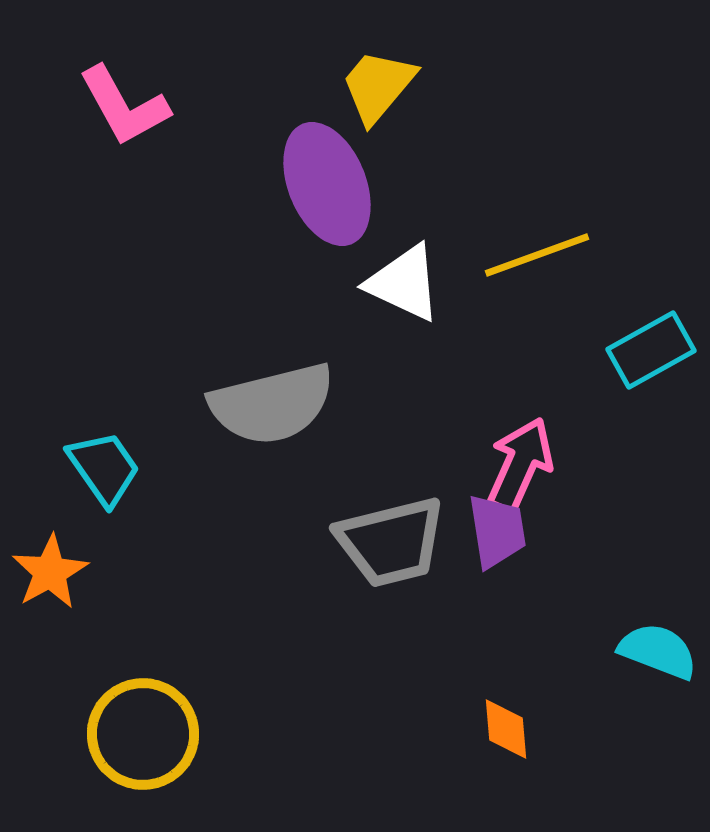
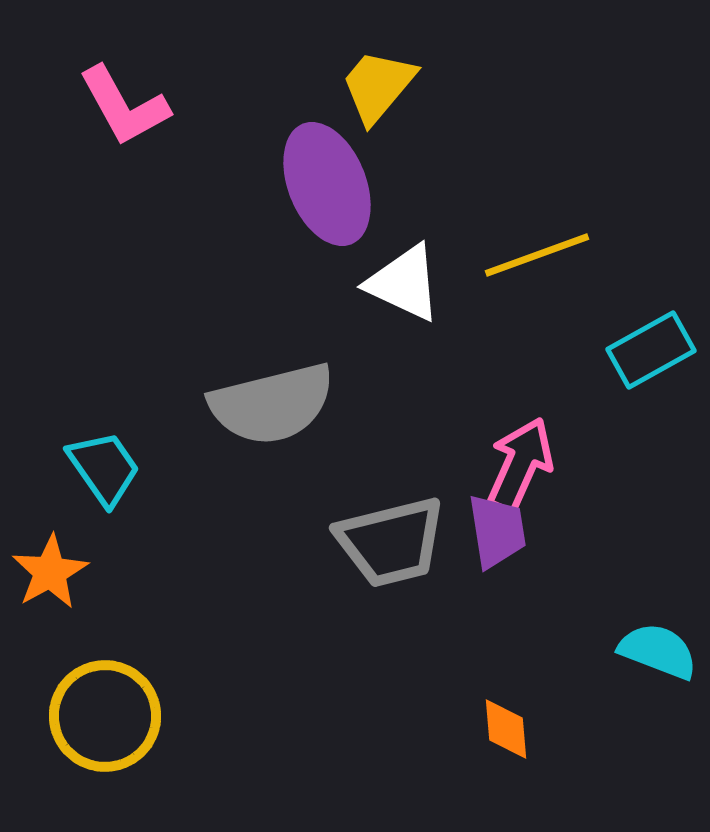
yellow circle: moved 38 px left, 18 px up
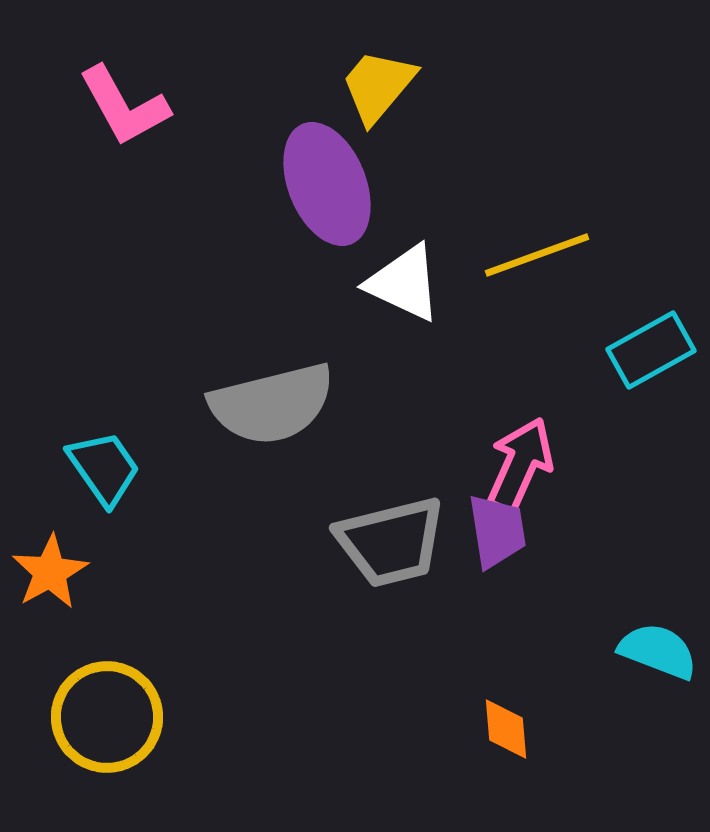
yellow circle: moved 2 px right, 1 px down
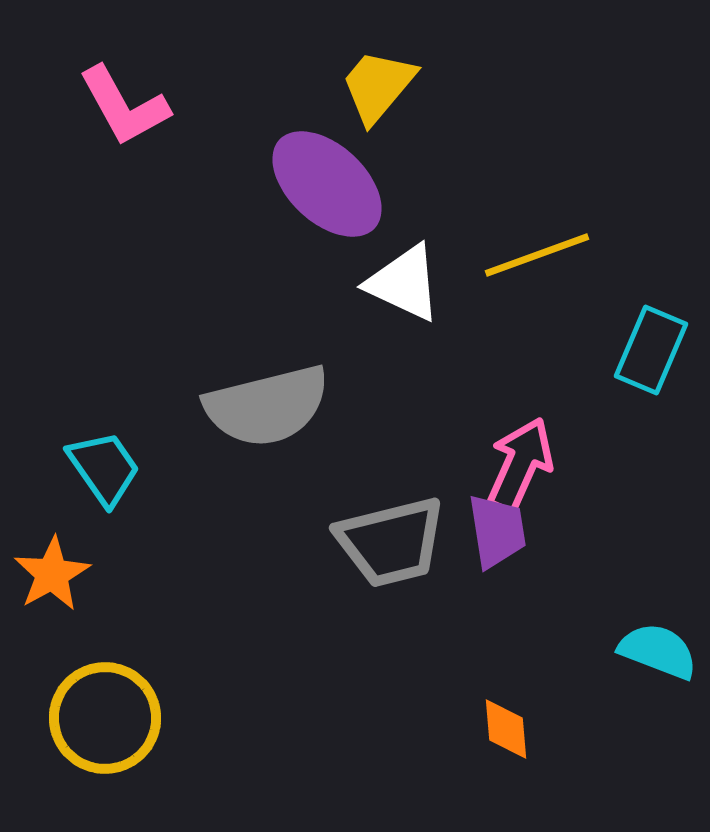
purple ellipse: rotated 25 degrees counterclockwise
cyan rectangle: rotated 38 degrees counterclockwise
gray semicircle: moved 5 px left, 2 px down
orange star: moved 2 px right, 2 px down
yellow circle: moved 2 px left, 1 px down
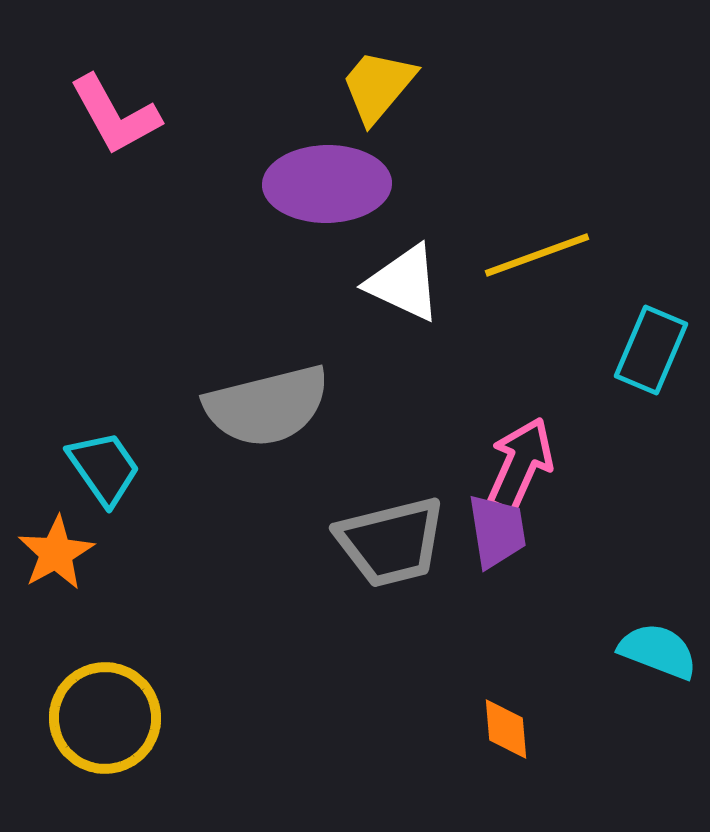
pink L-shape: moved 9 px left, 9 px down
purple ellipse: rotated 44 degrees counterclockwise
orange star: moved 4 px right, 21 px up
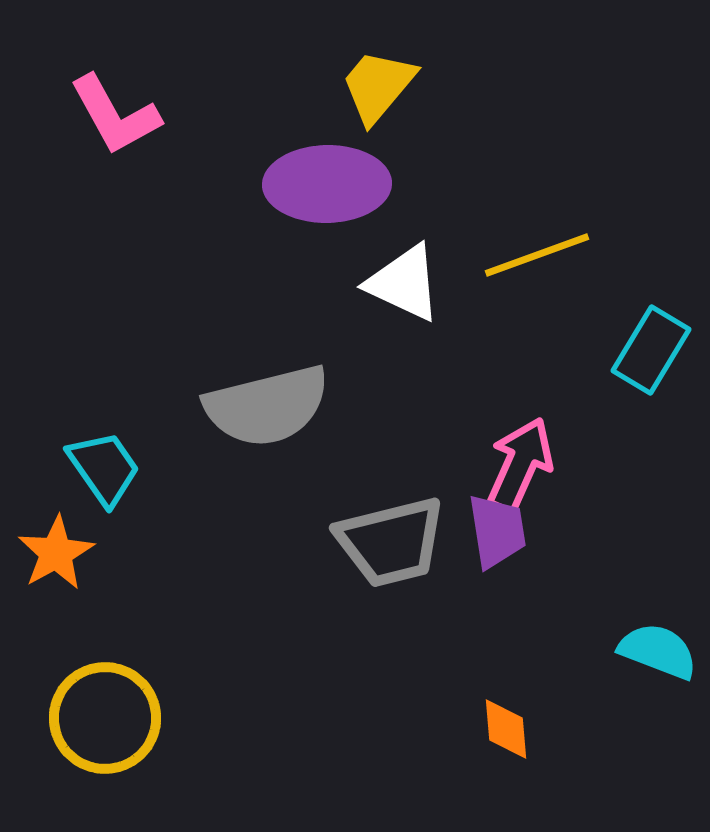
cyan rectangle: rotated 8 degrees clockwise
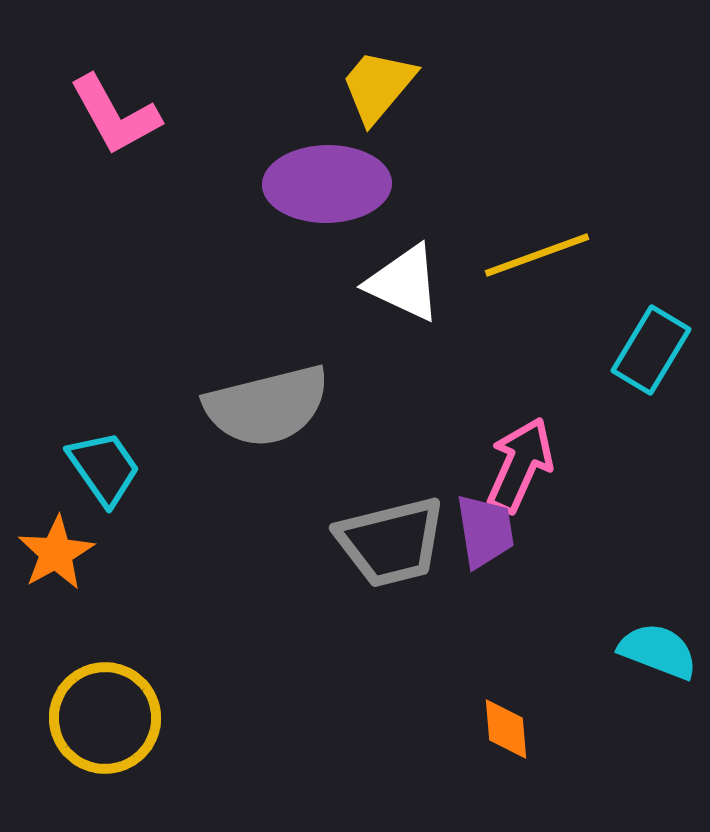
purple trapezoid: moved 12 px left
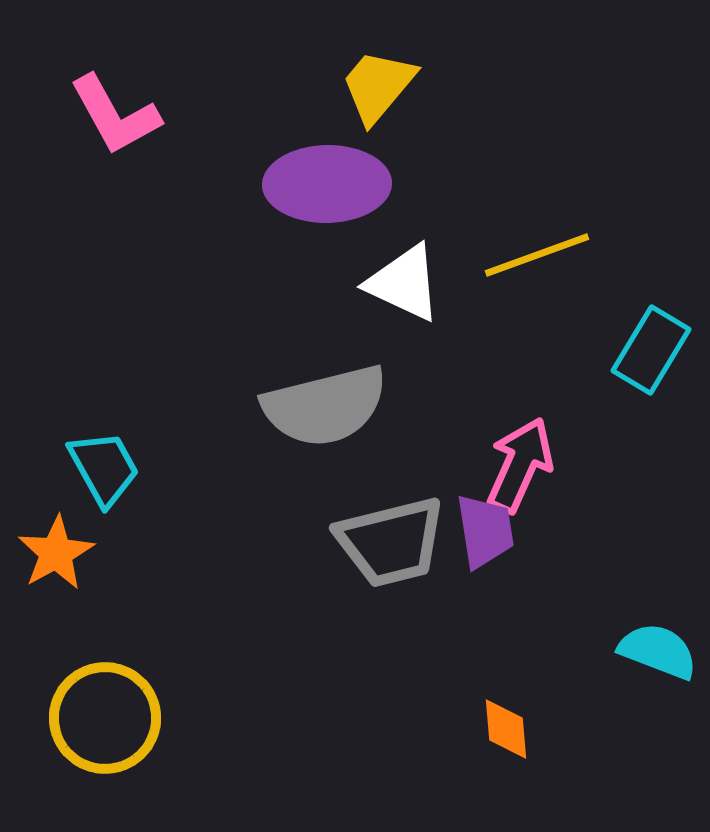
gray semicircle: moved 58 px right
cyan trapezoid: rotated 6 degrees clockwise
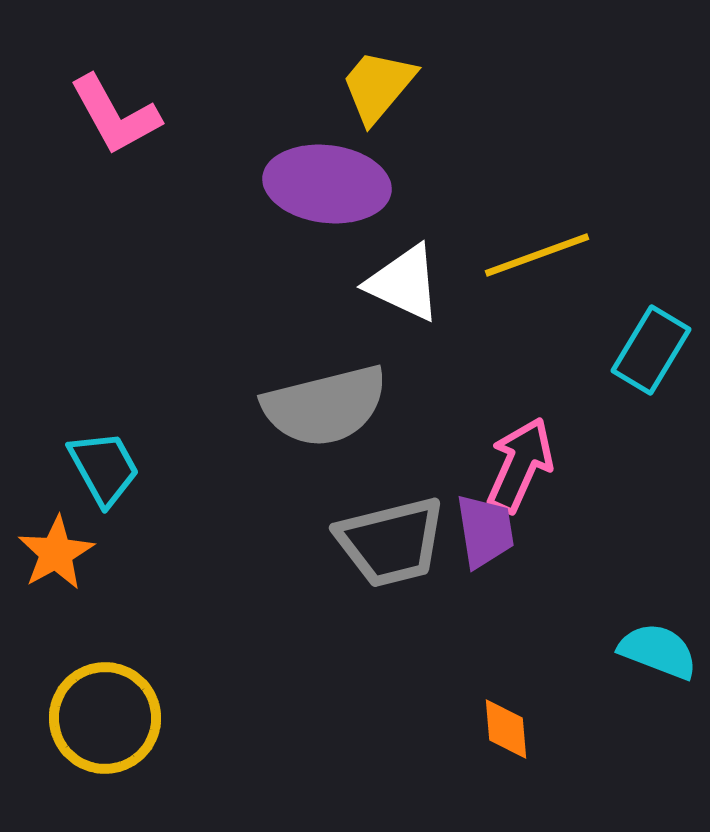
purple ellipse: rotated 8 degrees clockwise
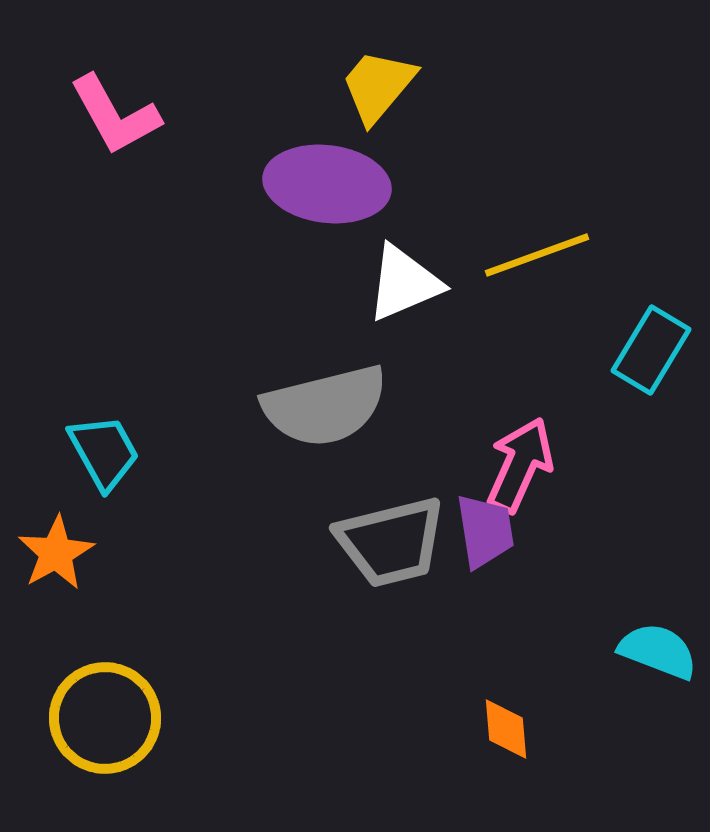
white triangle: rotated 48 degrees counterclockwise
cyan trapezoid: moved 16 px up
